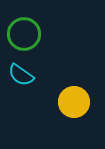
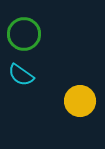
yellow circle: moved 6 px right, 1 px up
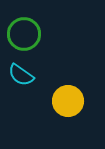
yellow circle: moved 12 px left
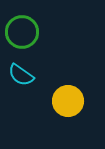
green circle: moved 2 px left, 2 px up
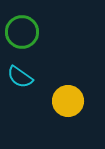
cyan semicircle: moved 1 px left, 2 px down
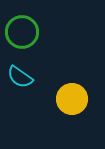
yellow circle: moved 4 px right, 2 px up
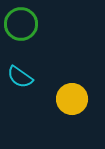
green circle: moved 1 px left, 8 px up
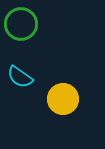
yellow circle: moved 9 px left
